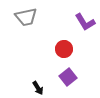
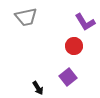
red circle: moved 10 px right, 3 px up
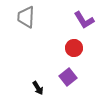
gray trapezoid: rotated 105 degrees clockwise
purple L-shape: moved 1 px left, 2 px up
red circle: moved 2 px down
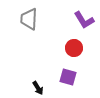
gray trapezoid: moved 3 px right, 2 px down
purple square: rotated 36 degrees counterclockwise
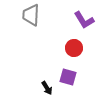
gray trapezoid: moved 2 px right, 4 px up
black arrow: moved 9 px right
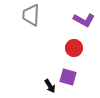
purple L-shape: rotated 30 degrees counterclockwise
black arrow: moved 3 px right, 2 px up
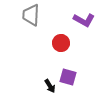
red circle: moved 13 px left, 5 px up
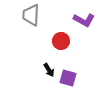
red circle: moved 2 px up
purple square: moved 1 px down
black arrow: moved 1 px left, 16 px up
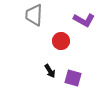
gray trapezoid: moved 3 px right
black arrow: moved 1 px right, 1 px down
purple square: moved 5 px right
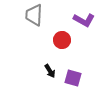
red circle: moved 1 px right, 1 px up
